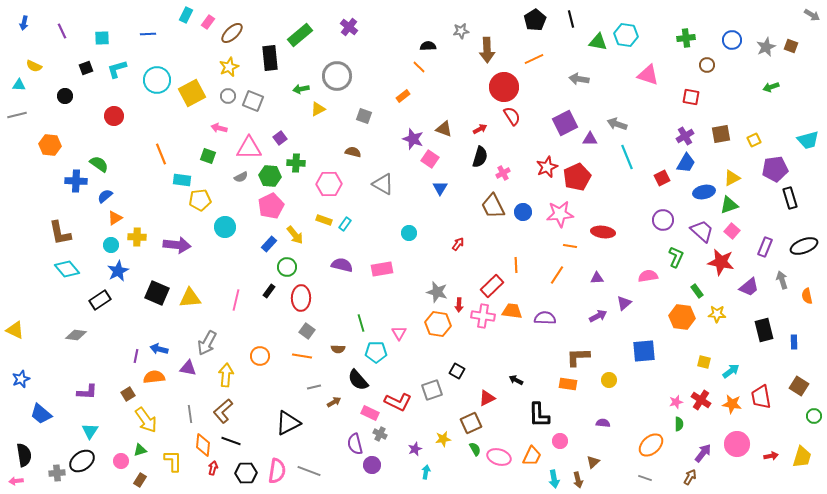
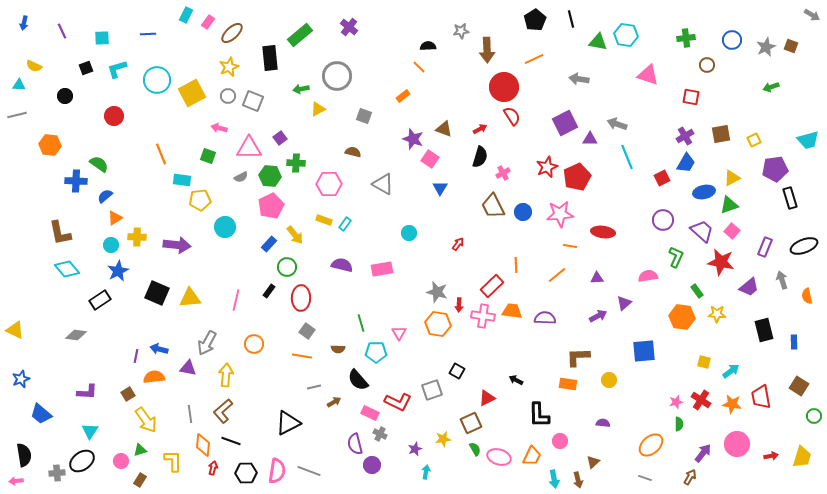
orange line at (557, 275): rotated 18 degrees clockwise
orange circle at (260, 356): moved 6 px left, 12 px up
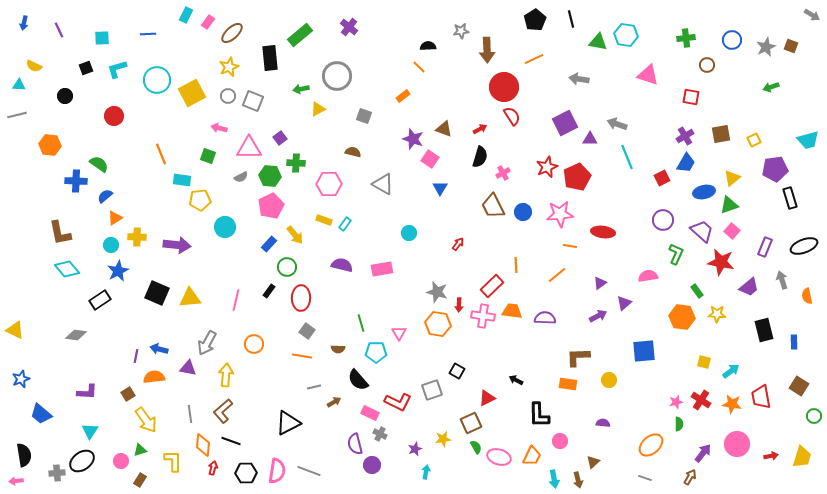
purple line at (62, 31): moved 3 px left, 1 px up
yellow triangle at (732, 178): rotated 12 degrees counterclockwise
green L-shape at (676, 257): moved 3 px up
purple triangle at (597, 278): moved 3 px right, 5 px down; rotated 32 degrees counterclockwise
green semicircle at (475, 449): moved 1 px right, 2 px up
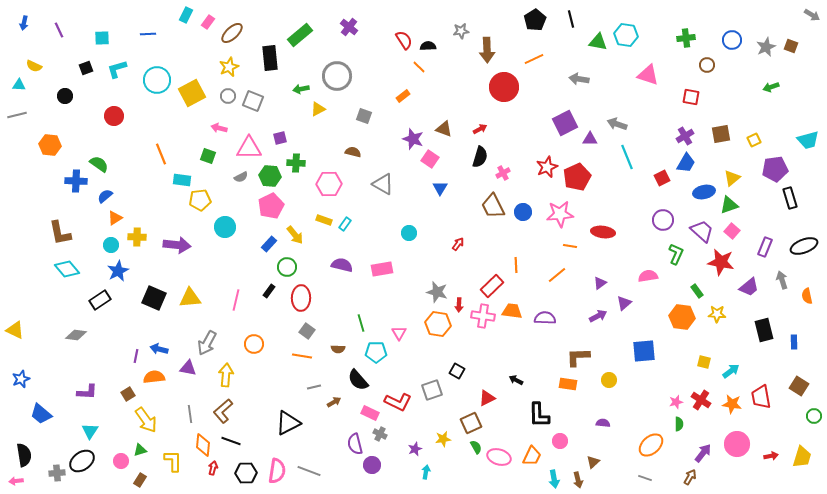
red semicircle at (512, 116): moved 108 px left, 76 px up
purple square at (280, 138): rotated 24 degrees clockwise
black square at (157, 293): moved 3 px left, 5 px down
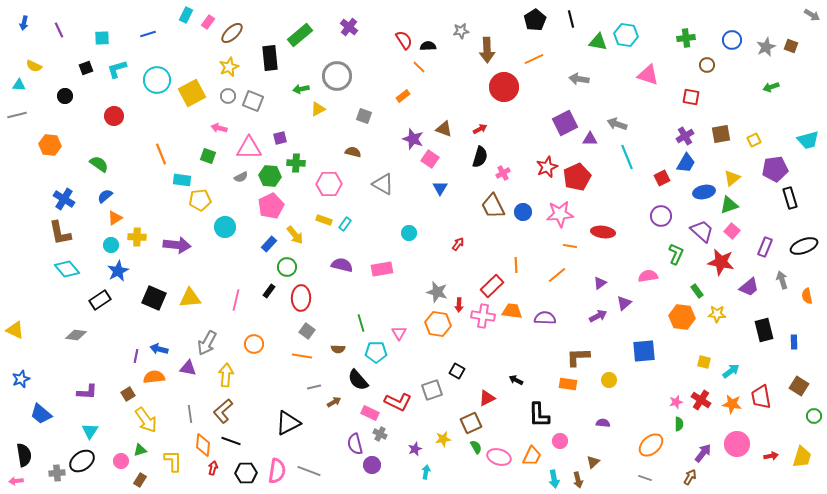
blue line at (148, 34): rotated 14 degrees counterclockwise
blue cross at (76, 181): moved 12 px left, 18 px down; rotated 30 degrees clockwise
purple circle at (663, 220): moved 2 px left, 4 px up
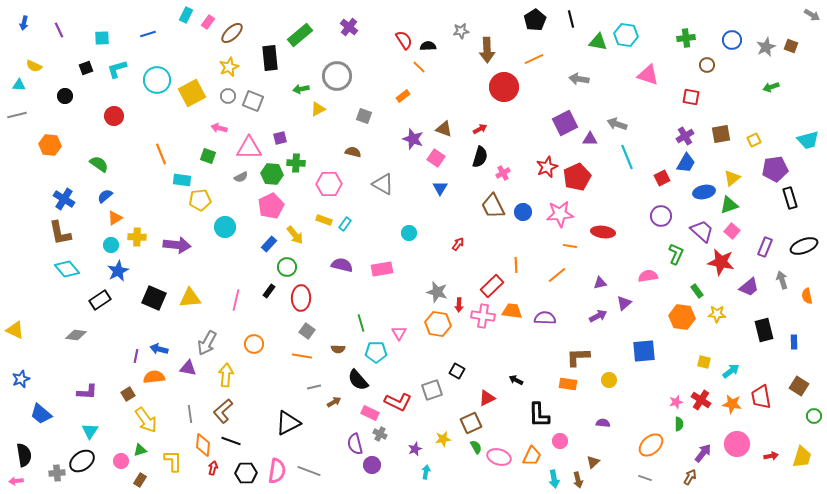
pink square at (430, 159): moved 6 px right, 1 px up
green hexagon at (270, 176): moved 2 px right, 2 px up
purple triangle at (600, 283): rotated 24 degrees clockwise
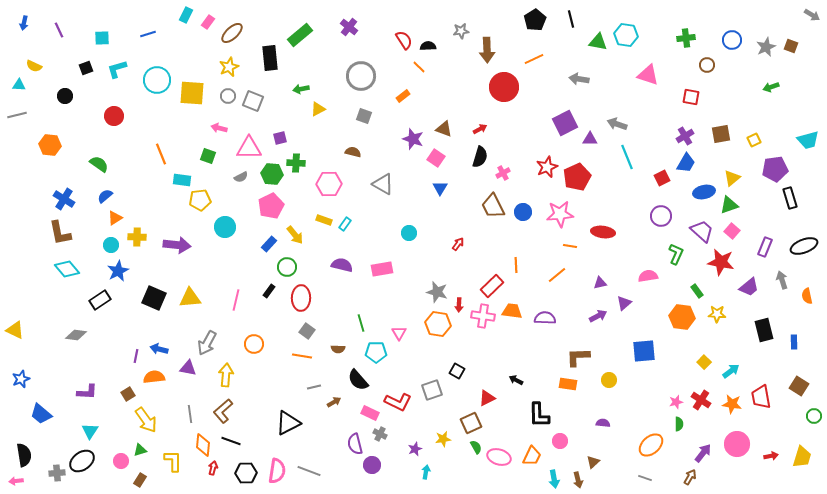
gray circle at (337, 76): moved 24 px right
yellow square at (192, 93): rotated 32 degrees clockwise
yellow square at (704, 362): rotated 32 degrees clockwise
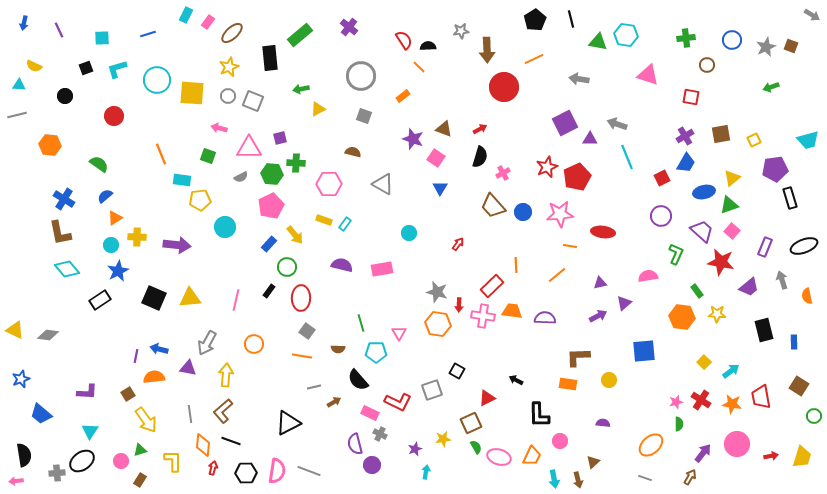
brown trapezoid at (493, 206): rotated 16 degrees counterclockwise
gray diamond at (76, 335): moved 28 px left
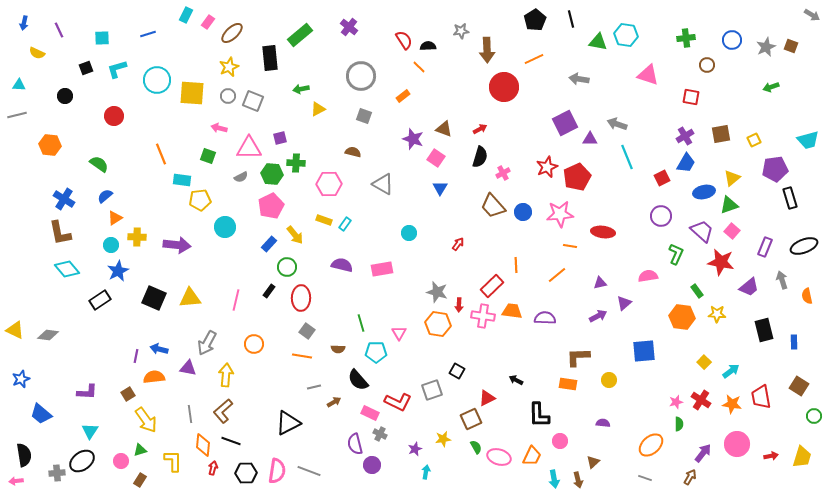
yellow semicircle at (34, 66): moved 3 px right, 13 px up
brown square at (471, 423): moved 4 px up
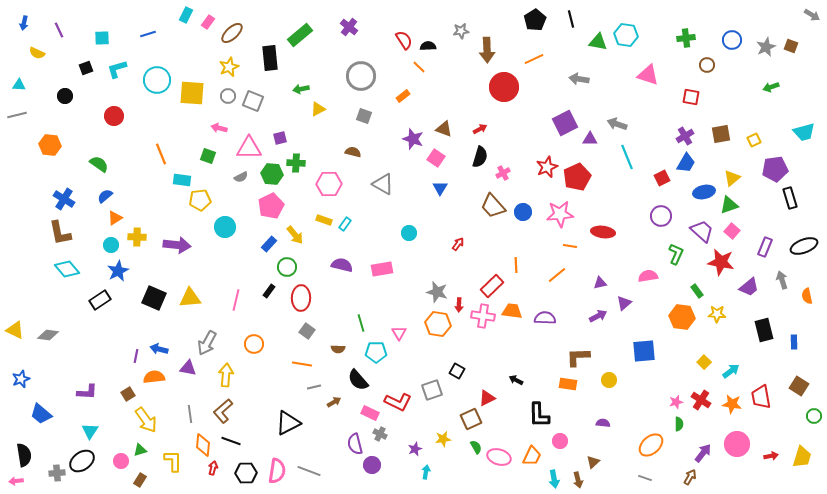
cyan trapezoid at (808, 140): moved 4 px left, 8 px up
orange line at (302, 356): moved 8 px down
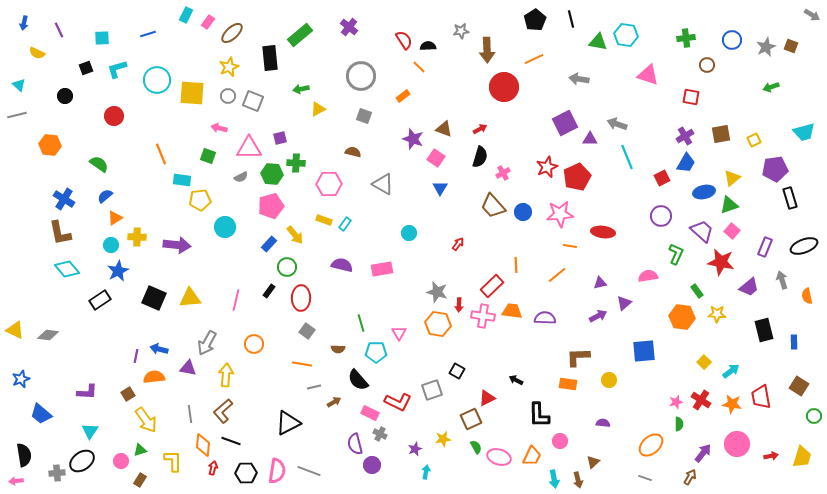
cyan triangle at (19, 85): rotated 40 degrees clockwise
pink pentagon at (271, 206): rotated 10 degrees clockwise
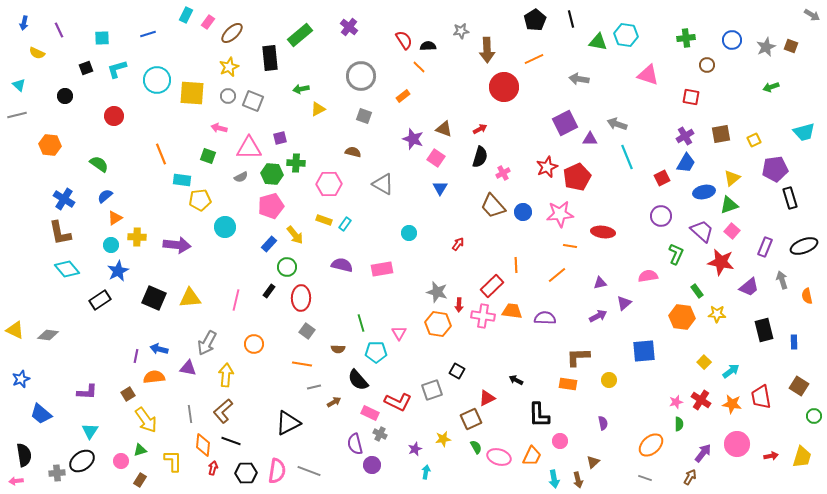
purple semicircle at (603, 423): rotated 72 degrees clockwise
